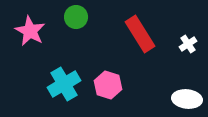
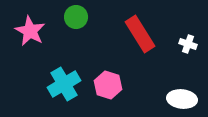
white cross: rotated 36 degrees counterclockwise
white ellipse: moved 5 px left
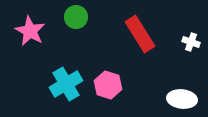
white cross: moved 3 px right, 2 px up
cyan cross: moved 2 px right
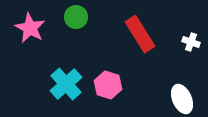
pink star: moved 3 px up
cyan cross: rotated 12 degrees counterclockwise
white ellipse: rotated 60 degrees clockwise
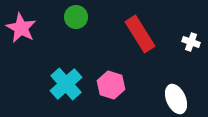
pink star: moved 9 px left
pink hexagon: moved 3 px right
white ellipse: moved 6 px left
